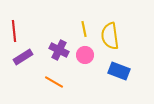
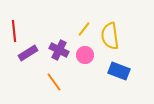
yellow line: rotated 49 degrees clockwise
purple rectangle: moved 5 px right, 4 px up
orange line: rotated 24 degrees clockwise
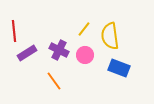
purple rectangle: moved 1 px left
blue rectangle: moved 3 px up
orange line: moved 1 px up
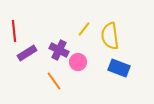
pink circle: moved 7 px left, 7 px down
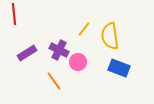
red line: moved 17 px up
